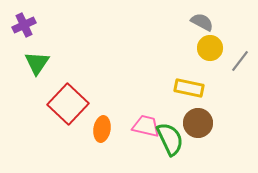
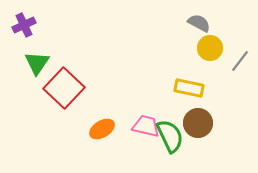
gray semicircle: moved 3 px left, 1 px down
red square: moved 4 px left, 16 px up
orange ellipse: rotated 50 degrees clockwise
green semicircle: moved 3 px up
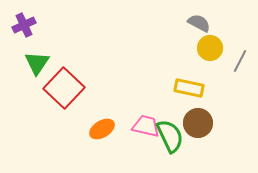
gray line: rotated 10 degrees counterclockwise
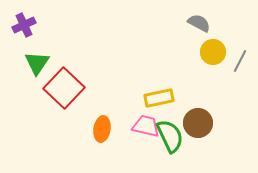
yellow circle: moved 3 px right, 4 px down
yellow rectangle: moved 30 px left, 10 px down; rotated 24 degrees counterclockwise
orange ellipse: rotated 50 degrees counterclockwise
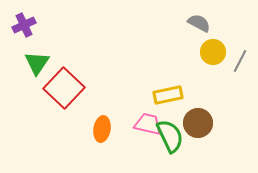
yellow rectangle: moved 9 px right, 3 px up
pink trapezoid: moved 2 px right, 2 px up
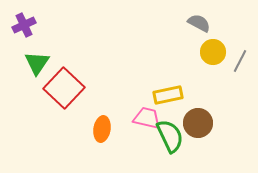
pink trapezoid: moved 1 px left, 6 px up
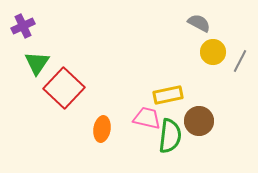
purple cross: moved 1 px left, 1 px down
brown circle: moved 1 px right, 2 px up
green semicircle: rotated 32 degrees clockwise
